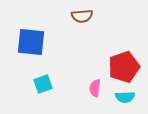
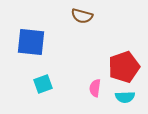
brown semicircle: rotated 20 degrees clockwise
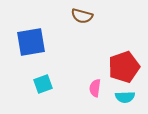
blue square: rotated 16 degrees counterclockwise
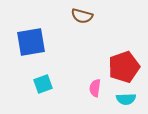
cyan semicircle: moved 1 px right, 2 px down
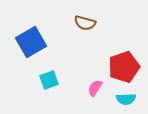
brown semicircle: moved 3 px right, 7 px down
blue square: rotated 20 degrees counterclockwise
cyan square: moved 6 px right, 4 px up
pink semicircle: rotated 24 degrees clockwise
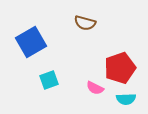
red pentagon: moved 4 px left, 1 px down
pink semicircle: rotated 96 degrees counterclockwise
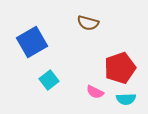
brown semicircle: moved 3 px right
blue square: moved 1 px right
cyan square: rotated 18 degrees counterclockwise
pink semicircle: moved 4 px down
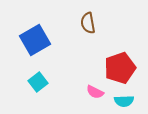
brown semicircle: rotated 65 degrees clockwise
blue square: moved 3 px right, 2 px up
cyan square: moved 11 px left, 2 px down
cyan semicircle: moved 2 px left, 2 px down
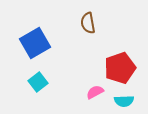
blue square: moved 3 px down
pink semicircle: rotated 126 degrees clockwise
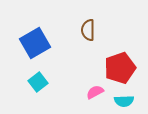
brown semicircle: moved 7 px down; rotated 10 degrees clockwise
